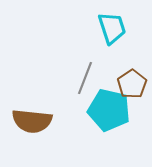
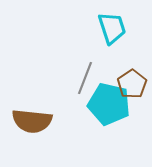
cyan pentagon: moved 6 px up
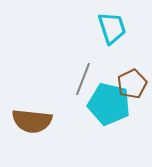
gray line: moved 2 px left, 1 px down
brown pentagon: rotated 8 degrees clockwise
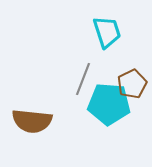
cyan trapezoid: moved 5 px left, 4 px down
cyan pentagon: rotated 9 degrees counterclockwise
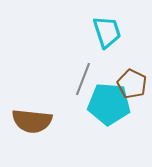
brown pentagon: rotated 20 degrees counterclockwise
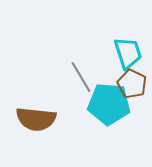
cyan trapezoid: moved 21 px right, 21 px down
gray line: moved 2 px left, 2 px up; rotated 52 degrees counterclockwise
brown semicircle: moved 4 px right, 2 px up
